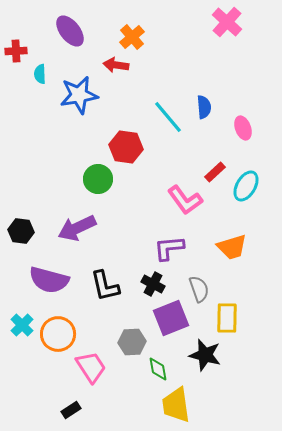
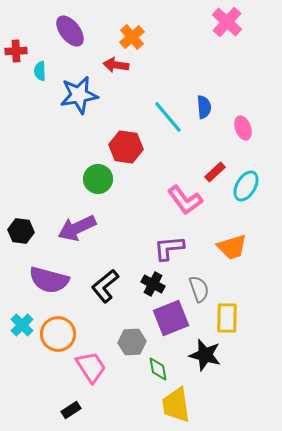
cyan semicircle: moved 3 px up
black L-shape: rotated 64 degrees clockwise
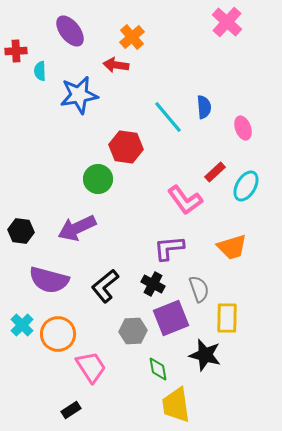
gray hexagon: moved 1 px right, 11 px up
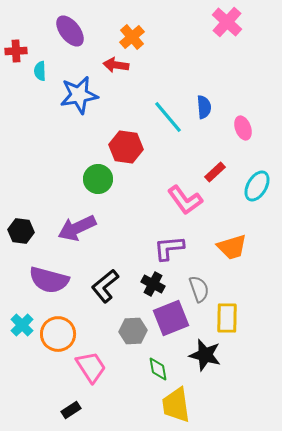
cyan ellipse: moved 11 px right
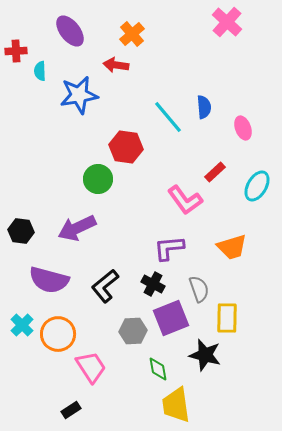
orange cross: moved 3 px up
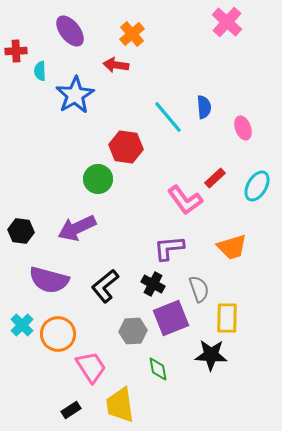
blue star: moved 4 px left; rotated 21 degrees counterclockwise
red rectangle: moved 6 px down
black star: moved 6 px right; rotated 12 degrees counterclockwise
yellow trapezoid: moved 56 px left
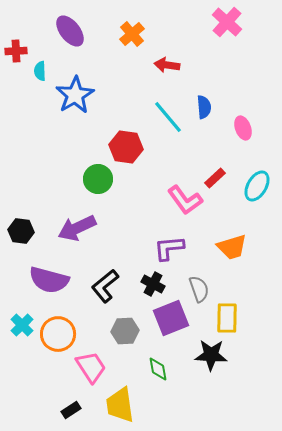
red arrow: moved 51 px right
gray hexagon: moved 8 px left
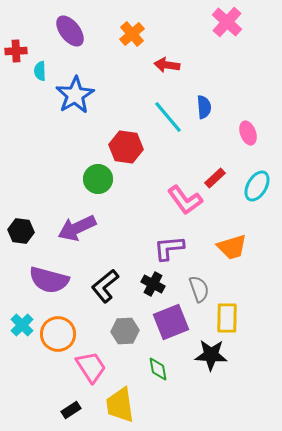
pink ellipse: moved 5 px right, 5 px down
purple square: moved 4 px down
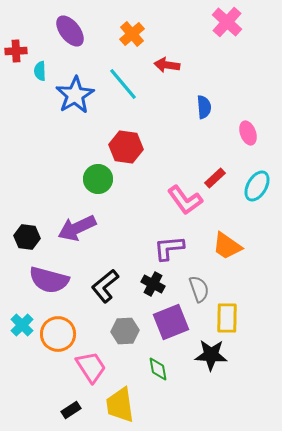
cyan line: moved 45 px left, 33 px up
black hexagon: moved 6 px right, 6 px down
orange trapezoid: moved 5 px left, 1 px up; rotated 52 degrees clockwise
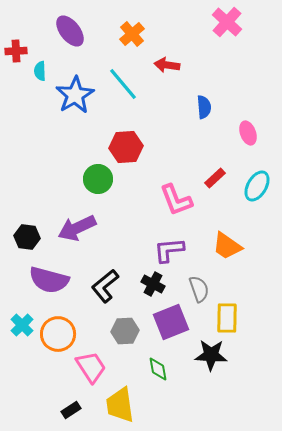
red hexagon: rotated 12 degrees counterclockwise
pink L-shape: moved 9 px left; rotated 15 degrees clockwise
purple L-shape: moved 2 px down
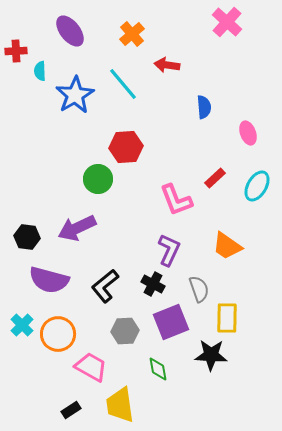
purple L-shape: rotated 120 degrees clockwise
pink trapezoid: rotated 28 degrees counterclockwise
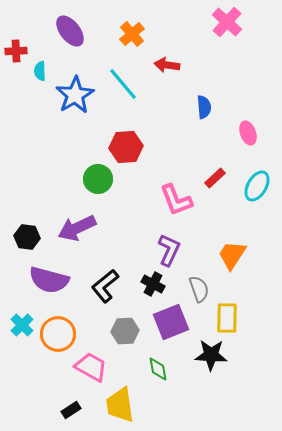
orange trapezoid: moved 5 px right, 9 px down; rotated 88 degrees clockwise
